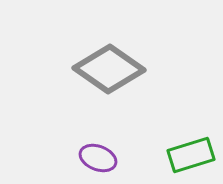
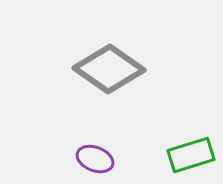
purple ellipse: moved 3 px left, 1 px down
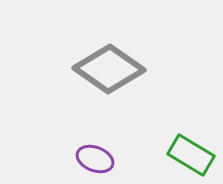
green rectangle: rotated 48 degrees clockwise
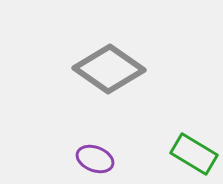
green rectangle: moved 3 px right, 1 px up
